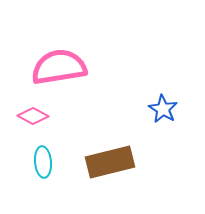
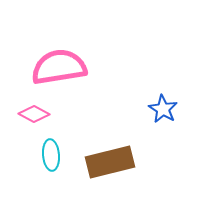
pink diamond: moved 1 px right, 2 px up
cyan ellipse: moved 8 px right, 7 px up
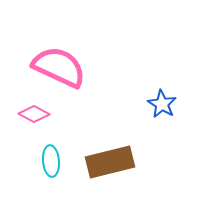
pink semicircle: rotated 34 degrees clockwise
blue star: moved 1 px left, 5 px up
cyan ellipse: moved 6 px down
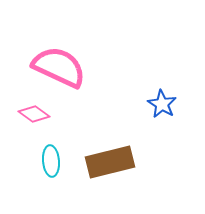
pink diamond: rotated 8 degrees clockwise
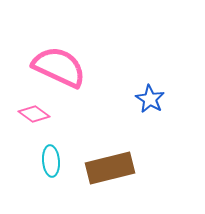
blue star: moved 12 px left, 5 px up
brown rectangle: moved 6 px down
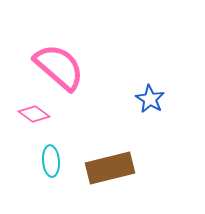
pink semicircle: rotated 16 degrees clockwise
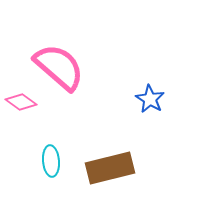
pink diamond: moved 13 px left, 12 px up
